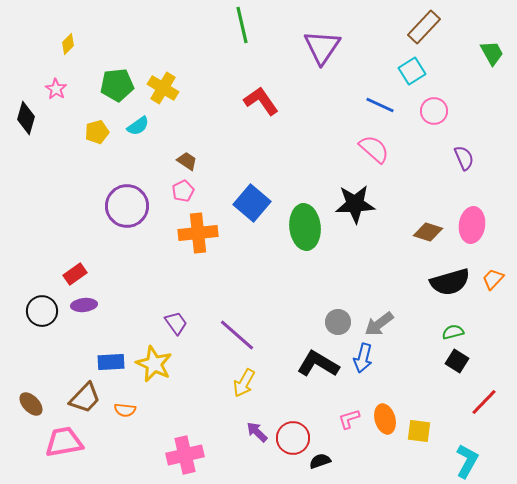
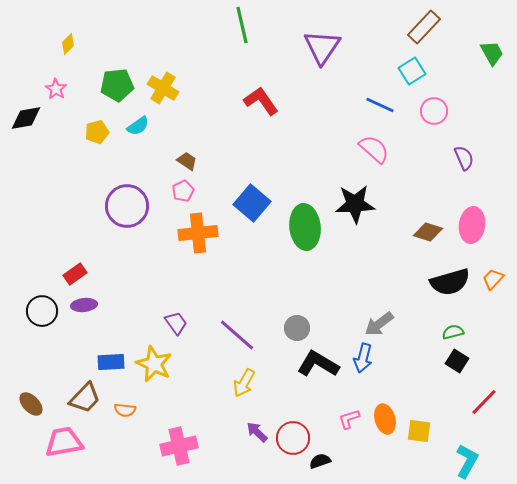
black diamond at (26, 118): rotated 64 degrees clockwise
gray circle at (338, 322): moved 41 px left, 6 px down
pink cross at (185, 455): moved 6 px left, 9 px up
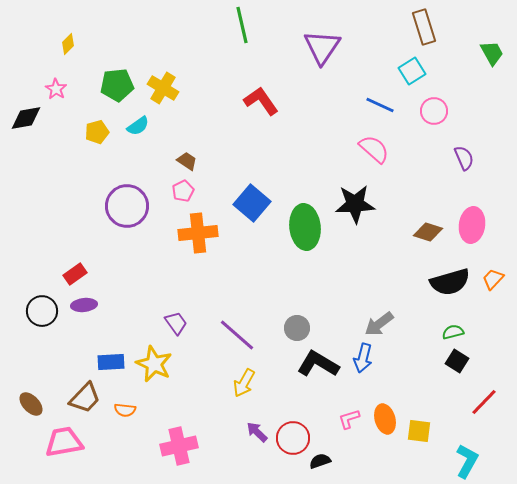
brown rectangle at (424, 27): rotated 60 degrees counterclockwise
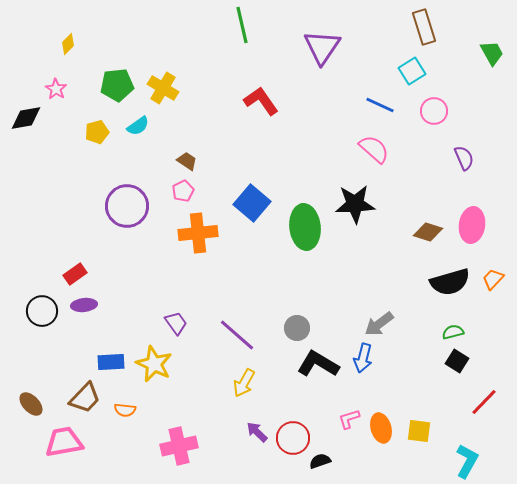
orange ellipse at (385, 419): moved 4 px left, 9 px down
